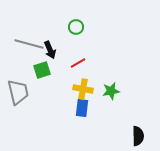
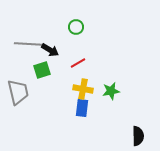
gray line: rotated 12 degrees counterclockwise
black arrow: rotated 36 degrees counterclockwise
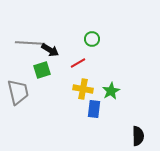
green circle: moved 16 px right, 12 px down
gray line: moved 1 px right, 1 px up
green star: rotated 18 degrees counterclockwise
blue rectangle: moved 12 px right, 1 px down
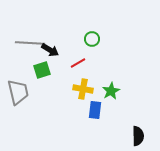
blue rectangle: moved 1 px right, 1 px down
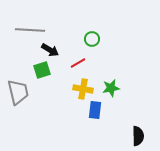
gray line: moved 13 px up
green star: moved 3 px up; rotated 18 degrees clockwise
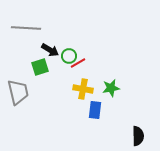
gray line: moved 4 px left, 2 px up
green circle: moved 23 px left, 17 px down
green square: moved 2 px left, 3 px up
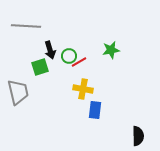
gray line: moved 2 px up
black arrow: rotated 42 degrees clockwise
red line: moved 1 px right, 1 px up
green star: moved 38 px up
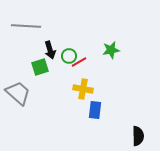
gray trapezoid: moved 1 px down; rotated 36 degrees counterclockwise
